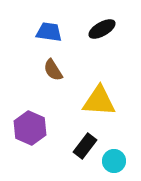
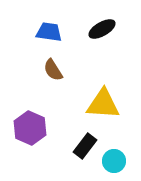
yellow triangle: moved 4 px right, 3 px down
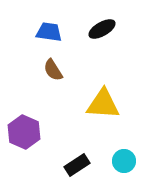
purple hexagon: moved 6 px left, 4 px down
black rectangle: moved 8 px left, 19 px down; rotated 20 degrees clockwise
cyan circle: moved 10 px right
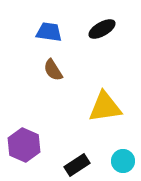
yellow triangle: moved 2 px right, 3 px down; rotated 12 degrees counterclockwise
purple hexagon: moved 13 px down
cyan circle: moved 1 px left
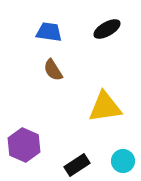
black ellipse: moved 5 px right
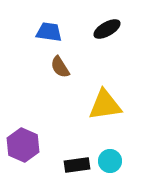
brown semicircle: moved 7 px right, 3 px up
yellow triangle: moved 2 px up
purple hexagon: moved 1 px left
cyan circle: moved 13 px left
black rectangle: rotated 25 degrees clockwise
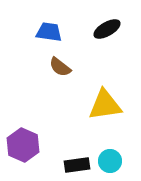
brown semicircle: rotated 20 degrees counterclockwise
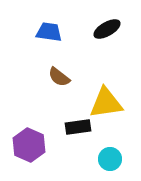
brown semicircle: moved 1 px left, 10 px down
yellow triangle: moved 1 px right, 2 px up
purple hexagon: moved 6 px right
cyan circle: moved 2 px up
black rectangle: moved 1 px right, 38 px up
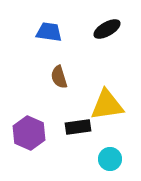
brown semicircle: rotated 35 degrees clockwise
yellow triangle: moved 1 px right, 2 px down
purple hexagon: moved 12 px up
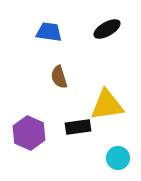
cyan circle: moved 8 px right, 1 px up
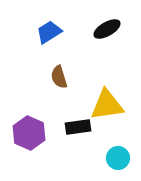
blue trapezoid: rotated 40 degrees counterclockwise
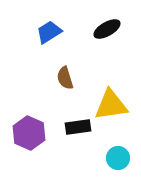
brown semicircle: moved 6 px right, 1 px down
yellow triangle: moved 4 px right
